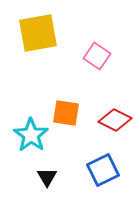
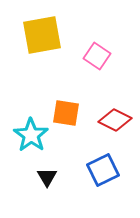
yellow square: moved 4 px right, 2 px down
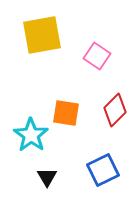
red diamond: moved 10 px up; rotated 72 degrees counterclockwise
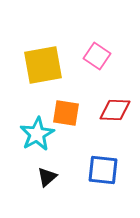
yellow square: moved 1 px right, 30 px down
red diamond: rotated 48 degrees clockwise
cyan star: moved 6 px right, 1 px up; rotated 8 degrees clockwise
blue square: rotated 32 degrees clockwise
black triangle: rotated 20 degrees clockwise
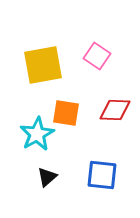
blue square: moved 1 px left, 5 px down
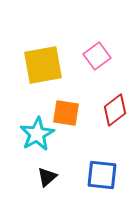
pink square: rotated 20 degrees clockwise
red diamond: rotated 40 degrees counterclockwise
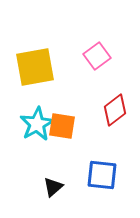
yellow square: moved 8 px left, 2 px down
orange square: moved 4 px left, 13 px down
cyan star: moved 10 px up
black triangle: moved 6 px right, 10 px down
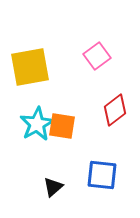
yellow square: moved 5 px left
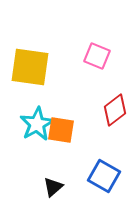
pink square: rotated 32 degrees counterclockwise
yellow square: rotated 18 degrees clockwise
orange square: moved 1 px left, 4 px down
blue square: moved 2 px right, 1 px down; rotated 24 degrees clockwise
